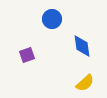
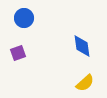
blue circle: moved 28 px left, 1 px up
purple square: moved 9 px left, 2 px up
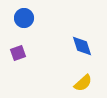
blue diamond: rotated 10 degrees counterclockwise
yellow semicircle: moved 2 px left
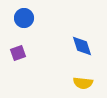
yellow semicircle: rotated 48 degrees clockwise
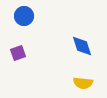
blue circle: moved 2 px up
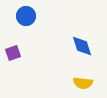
blue circle: moved 2 px right
purple square: moved 5 px left
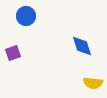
yellow semicircle: moved 10 px right
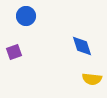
purple square: moved 1 px right, 1 px up
yellow semicircle: moved 1 px left, 4 px up
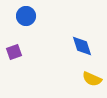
yellow semicircle: rotated 18 degrees clockwise
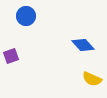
blue diamond: moved 1 px right, 1 px up; rotated 25 degrees counterclockwise
purple square: moved 3 px left, 4 px down
